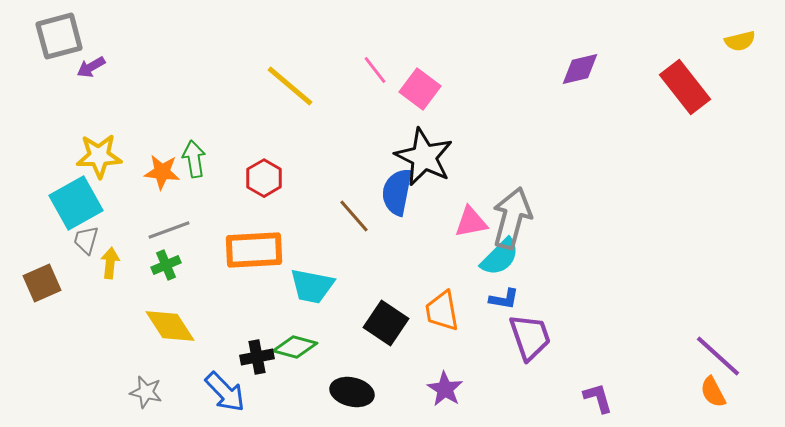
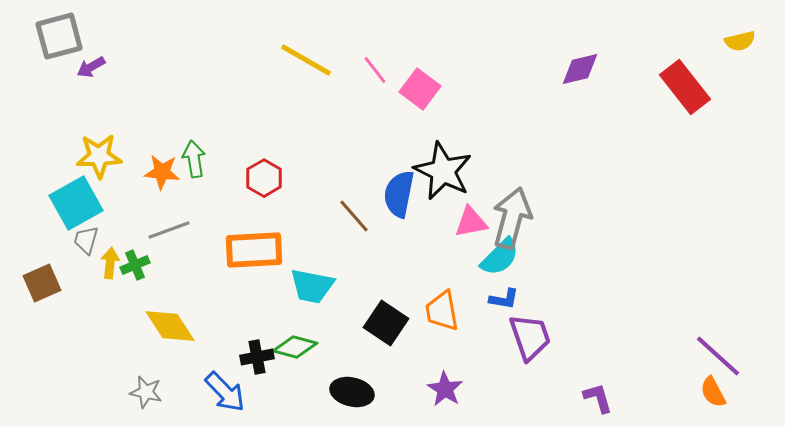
yellow line: moved 16 px right, 26 px up; rotated 10 degrees counterclockwise
black star: moved 19 px right, 14 px down
blue semicircle: moved 2 px right, 2 px down
green cross: moved 31 px left
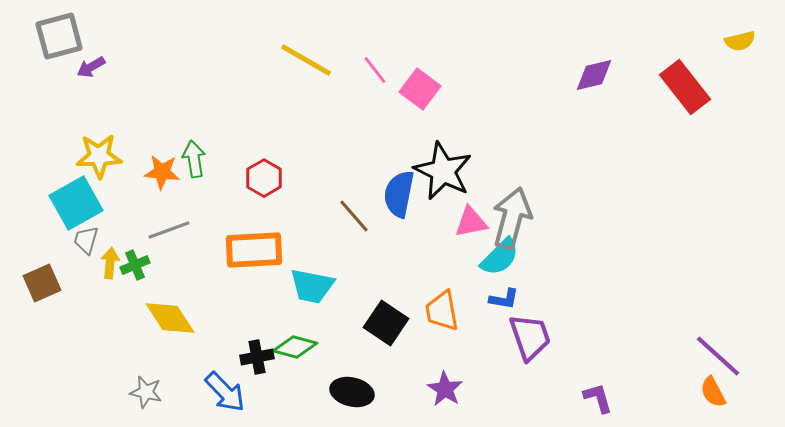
purple diamond: moved 14 px right, 6 px down
yellow diamond: moved 8 px up
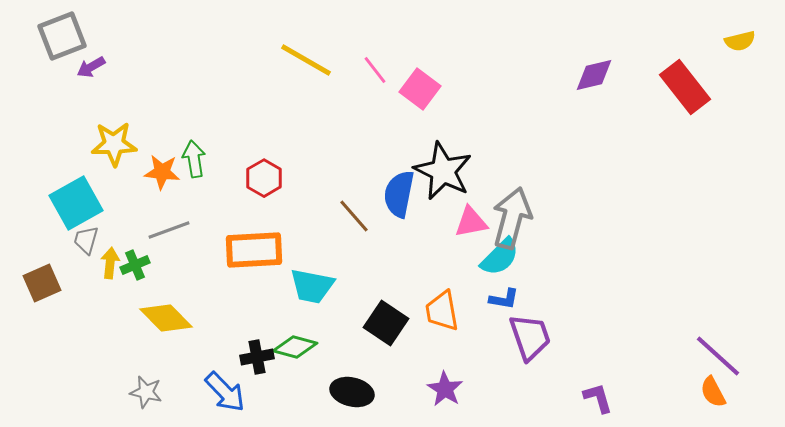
gray square: moved 3 px right; rotated 6 degrees counterclockwise
yellow star: moved 15 px right, 12 px up
yellow diamond: moved 4 px left; rotated 12 degrees counterclockwise
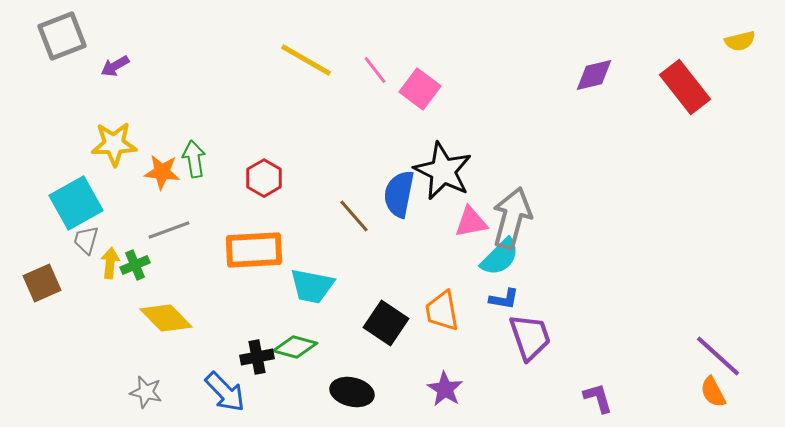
purple arrow: moved 24 px right, 1 px up
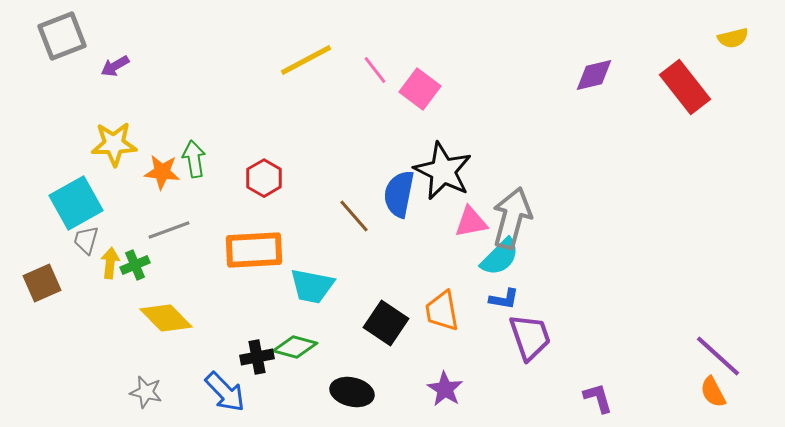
yellow semicircle: moved 7 px left, 3 px up
yellow line: rotated 58 degrees counterclockwise
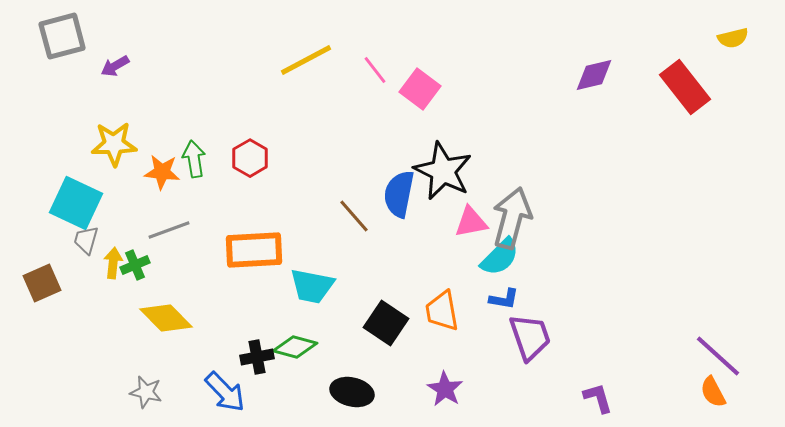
gray square: rotated 6 degrees clockwise
red hexagon: moved 14 px left, 20 px up
cyan square: rotated 36 degrees counterclockwise
yellow arrow: moved 3 px right
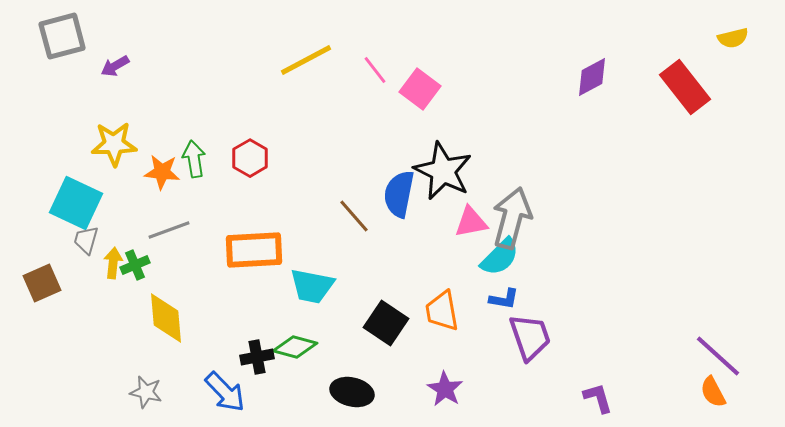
purple diamond: moved 2 px left, 2 px down; rotated 15 degrees counterclockwise
yellow diamond: rotated 40 degrees clockwise
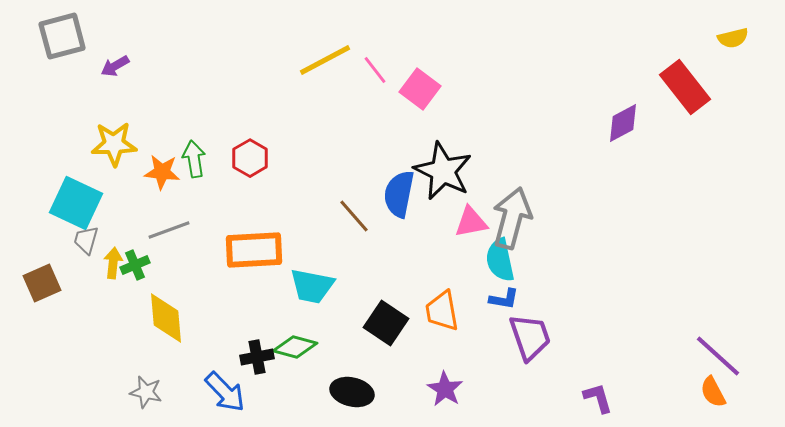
yellow line: moved 19 px right
purple diamond: moved 31 px right, 46 px down
cyan semicircle: moved 3 px down; rotated 123 degrees clockwise
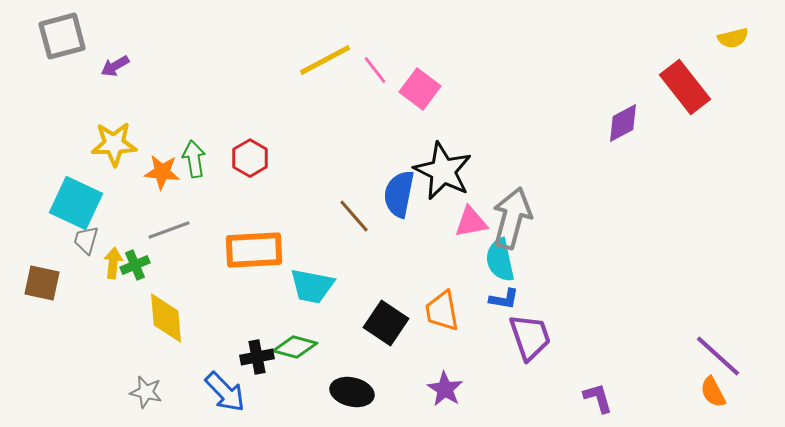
brown square: rotated 36 degrees clockwise
